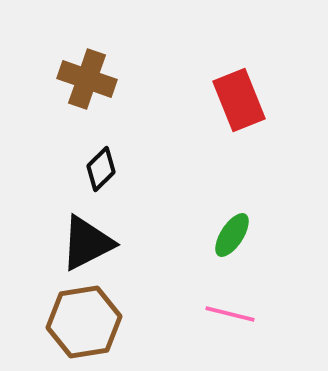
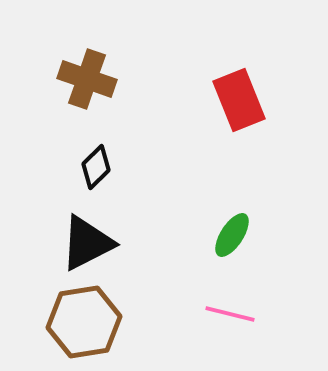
black diamond: moved 5 px left, 2 px up
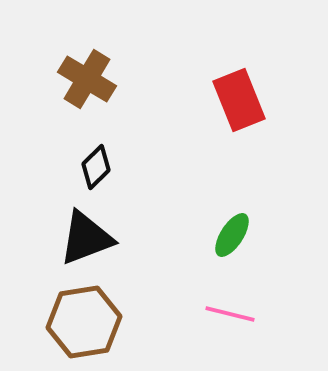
brown cross: rotated 12 degrees clockwise
black triangle: moved 1 px left, 5 px up; rotated 6 degrees clockwise
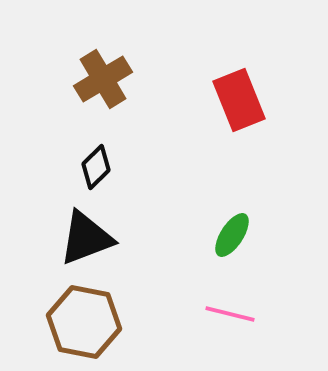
brown cross: moved 16 px right; rotated 28 degrees clockwise
brown hexagon: rotated 20 degrees clockwise
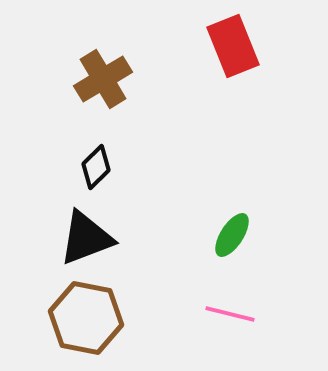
red rectangle: moved 6 px left, 54 px up
brown hexagon: moved 2 px right, 4 px up
